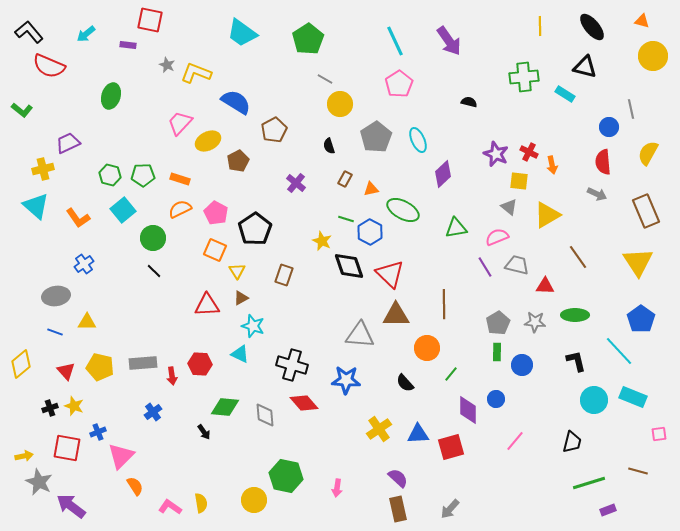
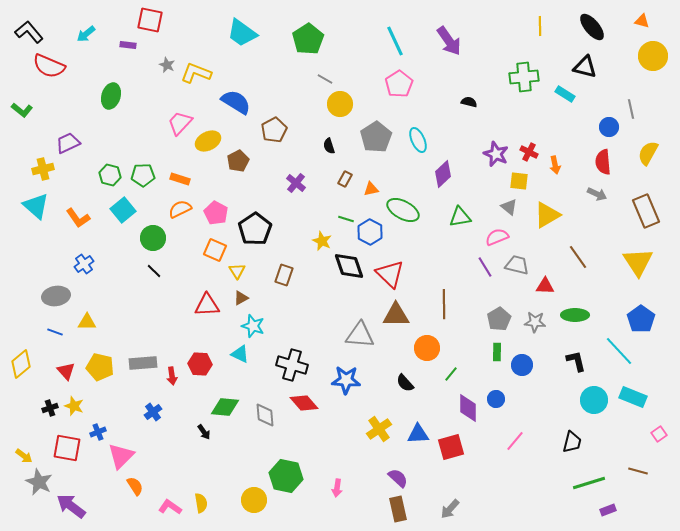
orange arrow at (552, 165): moved 3 px right
green triangle at (456, 228): moved 4 px right, 11 px up
gray pentagon at (498, 323): moved 1 px right, 4 px up
purple diamond at (468, 410): moved 2 px up
pink square at (659, 434): rotated 28 degrees counterclockwise
yellow arrow at (24, 456): rotated 48 degrees clockwise
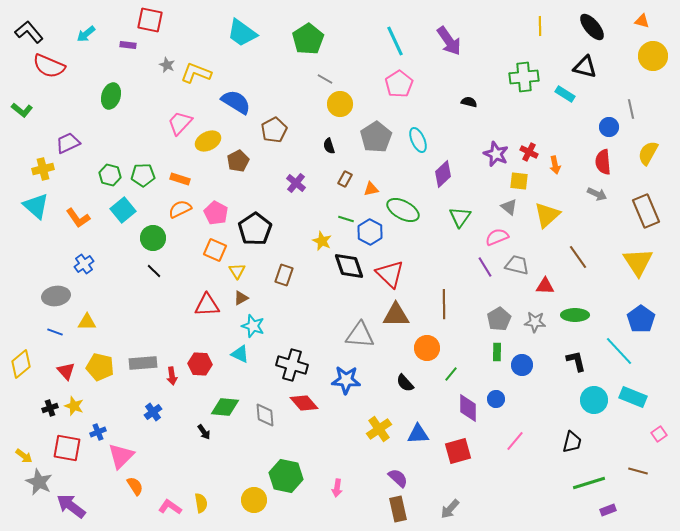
yellow triangle at (547, 215): rotated 12 degrees counterclockwise
green triangle at (460, 217): rotated 45 degrees counterclockwise
red square at (451, 447): moved 7 px right, 4 px down
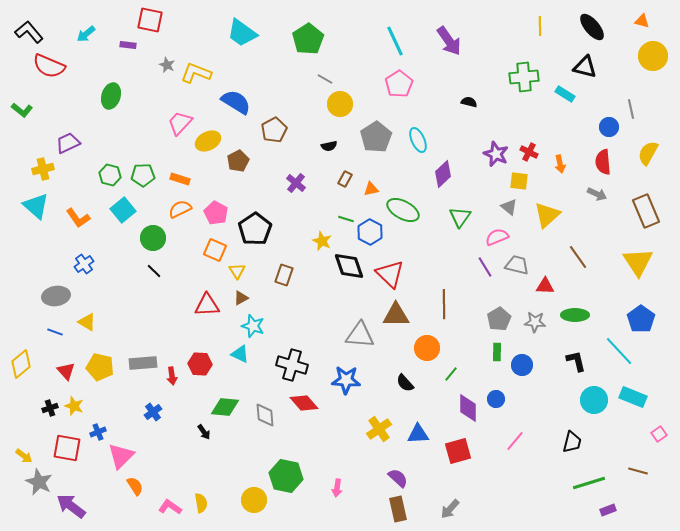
black semicircle at (329, 146): rotated 84 degrees counterclockwise
orange arrow at (555, 165): moved 5 px right, 1 px up
yellow triangle at (87, 322): rotated 30 degrees clockwise
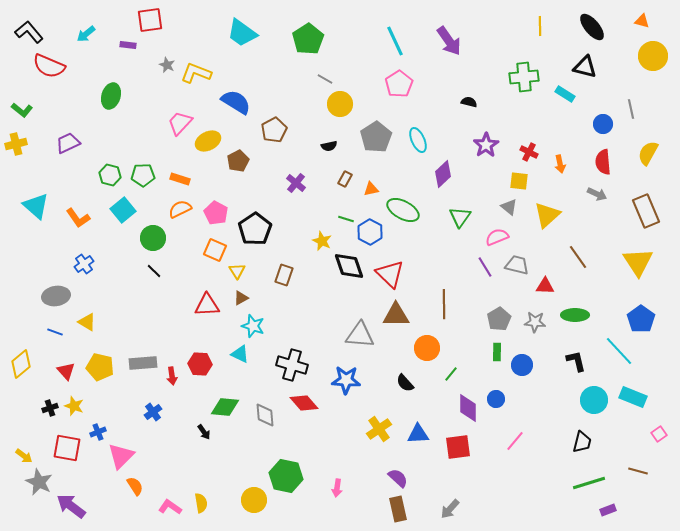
red square at (150, 20): rotated 20 degrees counterclockwise
blue circle at (609, 127): moved 6 px left, 3 px up
purple star at (496, 154): moved 10 px left, 9 px up; rotated 15 degrees clockwise
yellow cross at (43, 169): moved 27 px left, 25 px up
black trapezoid at (572, 442): moved 10 px right
red square at (458, 451): moved 4 px up; rotated 8 degrees clockwise
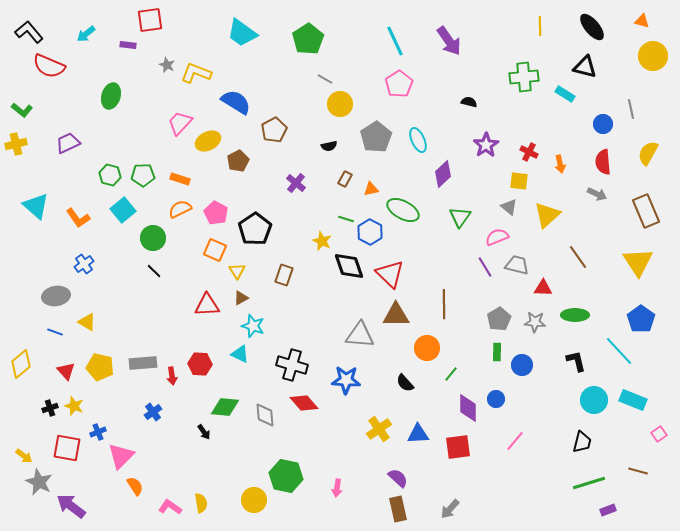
red triangle at (545, 286): moved 2 px left, 2 px down
cyan rectangle at (633, 397): moved 3 px down
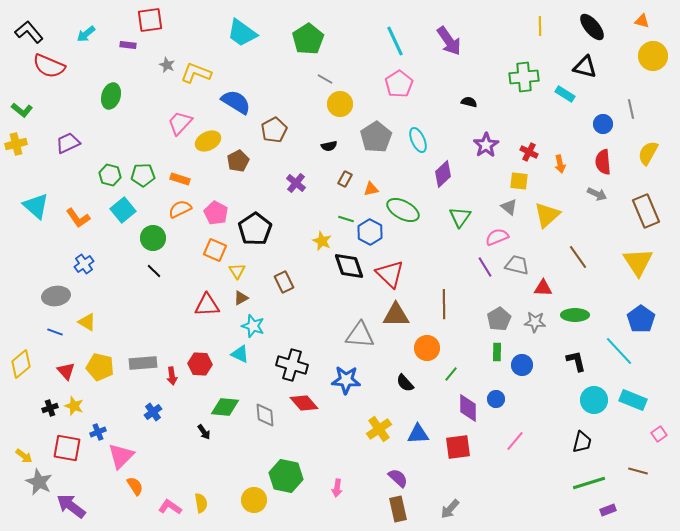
brown rectangle at (284, 275): moved 7 px down; rotated 45 degrees counterclockwise
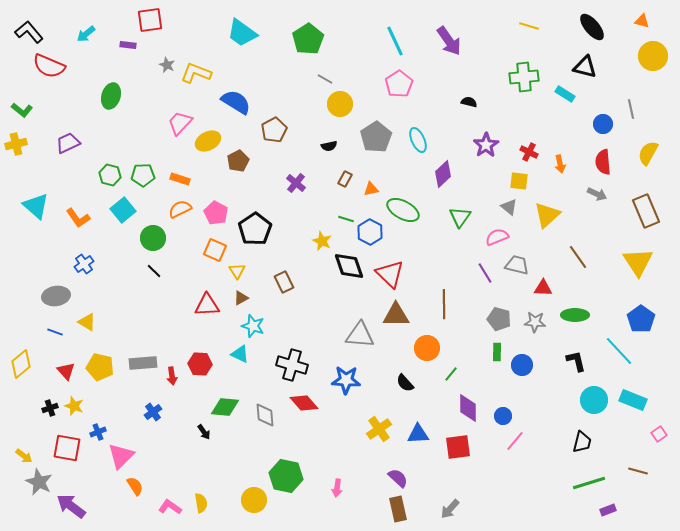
yellow line at (540, 26): moved 11 px left; rotated 72 degrees counterclockwise
purple line at (485, 267): moved 6 px down
gray pentagon at (499, 319): rotated 25 degrees counterclockwise
blue circle at (496, 399): moved 7 px right, 17 px down
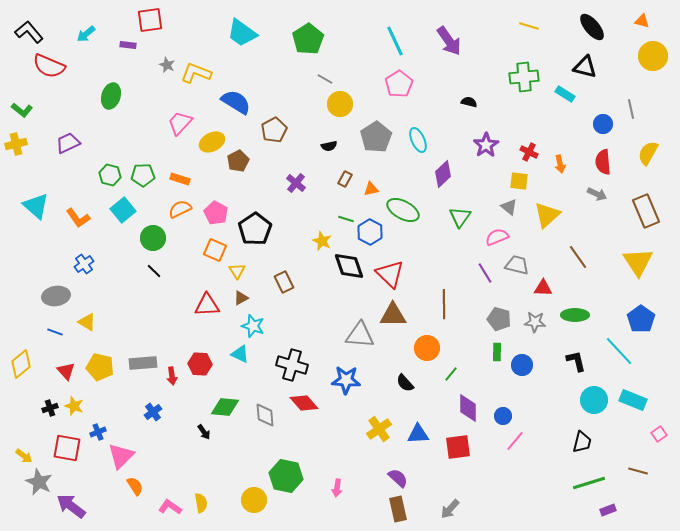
yellow ellipse at (208, 141): moved 4 px right, 1 px down
brown triangle at (396, 315): moved 3 px left
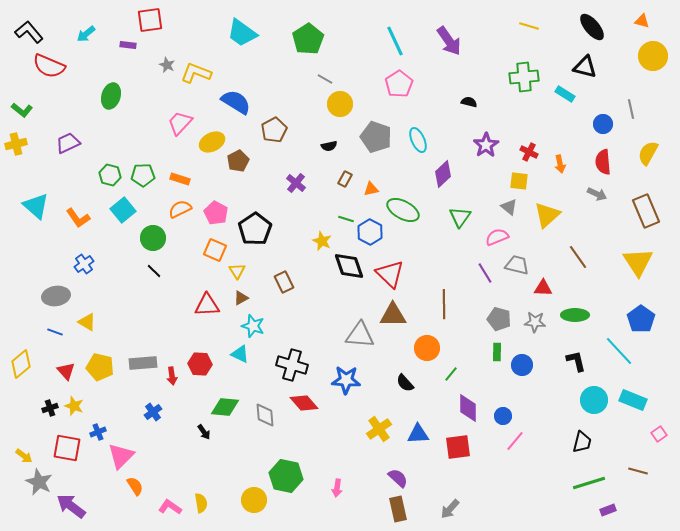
gray pentagon at (376, 137): rotated 20 degrees counterclockwise
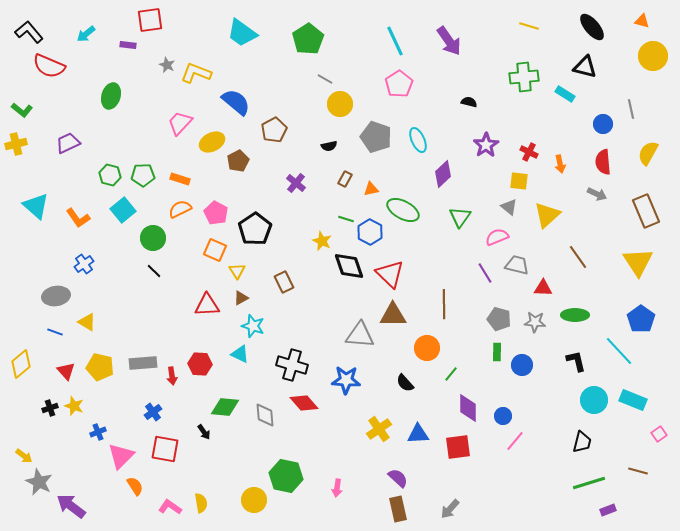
blue semicircle at (236, 102): rotated 8 degrees clockwise
red square at (67, 448): moved 98 px right, 1 px down
